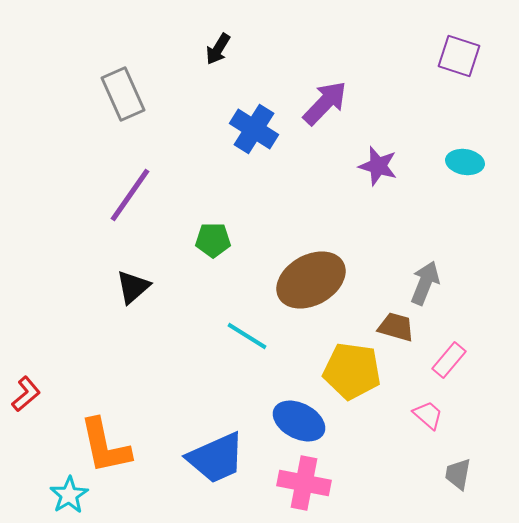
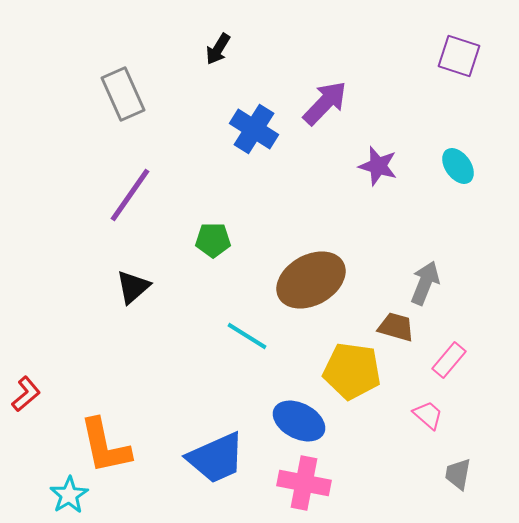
cyan ellipse: moved 7 px left, 4 px down; rotated 45 degrees clockwise
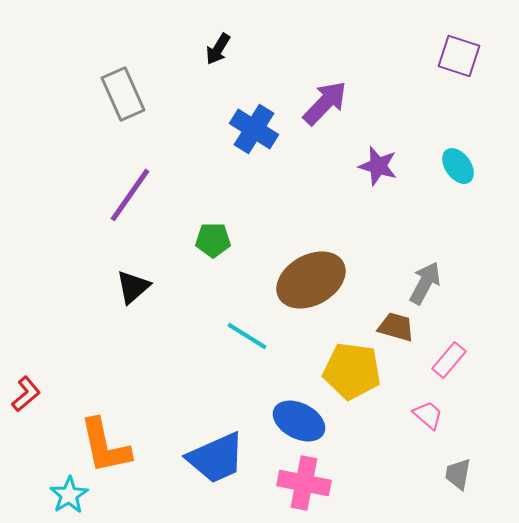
gray arrow: rotated 6 degrees clockwise
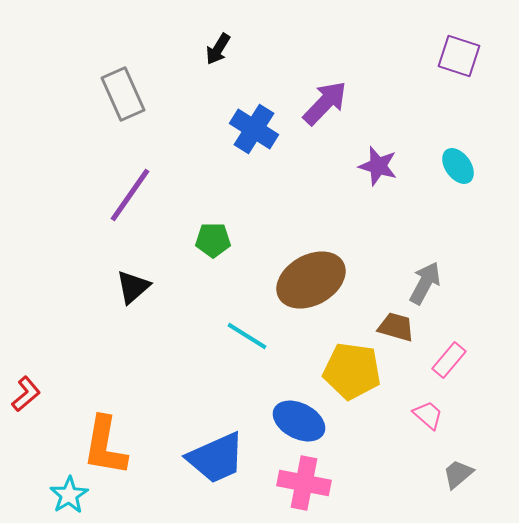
orange L-shape: rotated 22 degrees clockwise
gray trapezoid: rotated 40 degrees clockwise
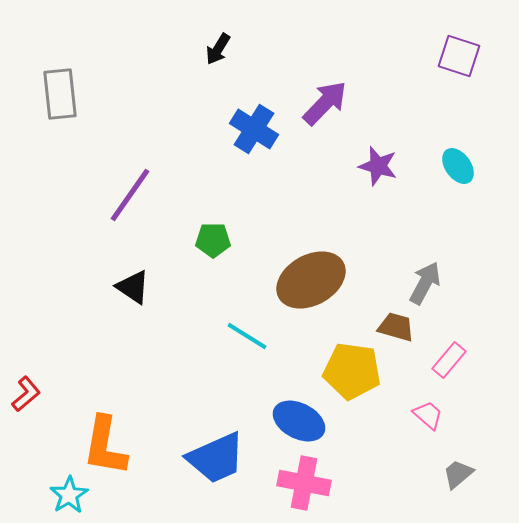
gray rectangle: moved 63 px left; rotated 18 degrees clockwise
black triangle: rotated 45 degrees counterclockwise
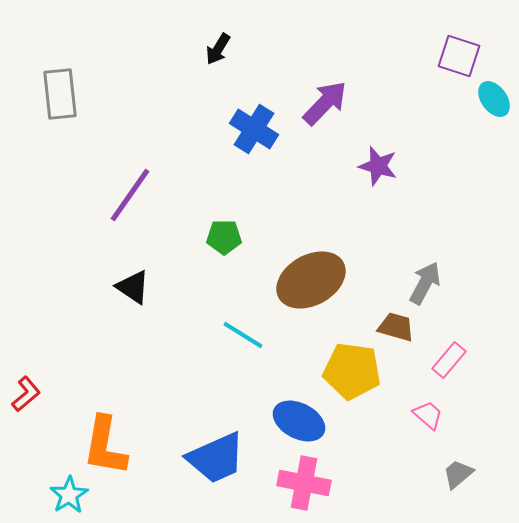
cyan ellipse: moved 36 px right, 67 px up
green pentagon: moved 11 px right, 3 px up
cyan line: moved 4 px left, 1 px up
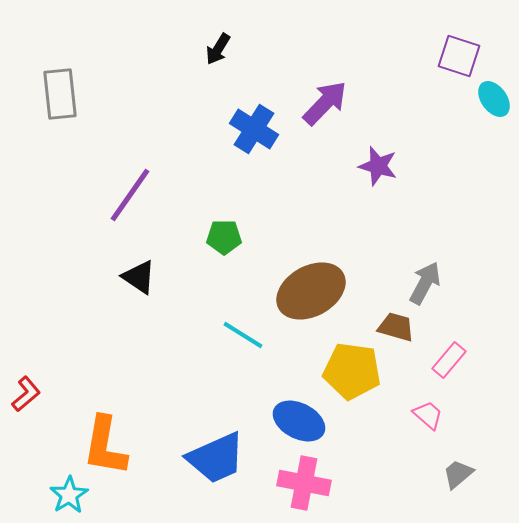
brown ellipse: moved 11 px down
black triangle: moved 6 px right, 10 px up
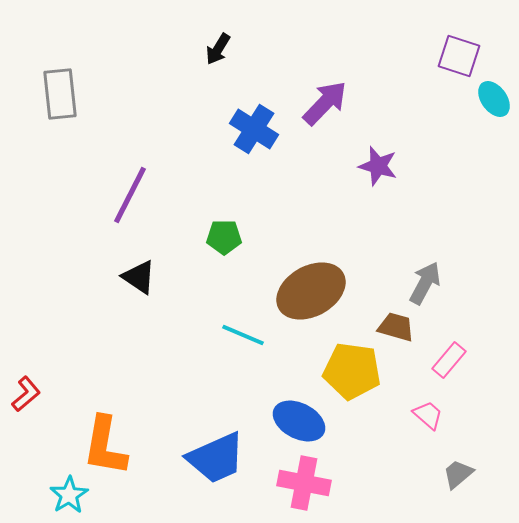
purple line: rotated 8 degrees counterclockwise
cyan line: rotated 9 degrees counterclockwise
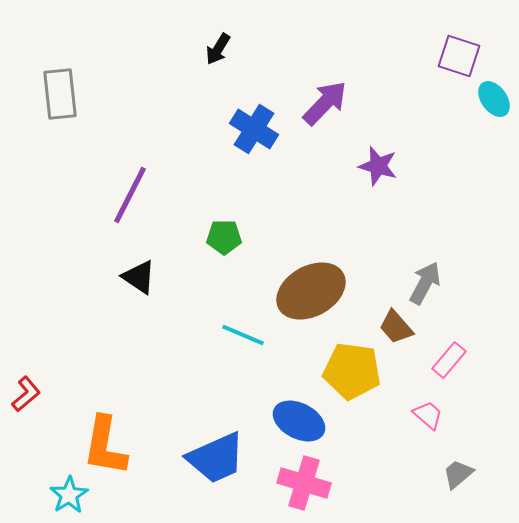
brown trapezoid: rotated 147 degrees counterclockwise
pink cross: rotated 6 degrees clockwise
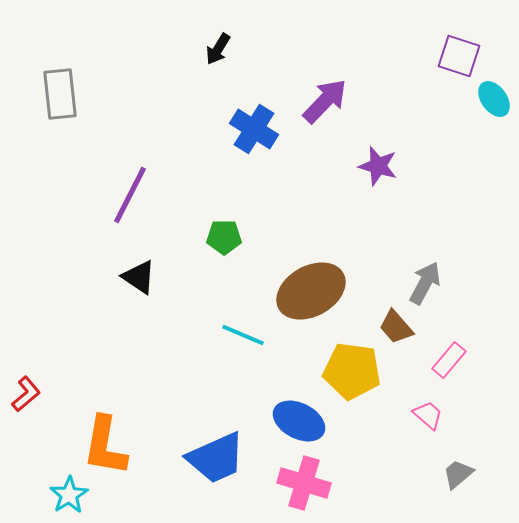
purple arrow: moved 2 px up
